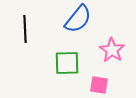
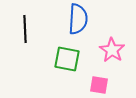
blue semicircle: rotated 36 degrees counterclockwise
green square: moved 4 px up; rotated 12 degrees clockwise
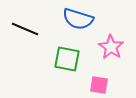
blue semicircle: rotated 104 degrees clockwise
black line: rotated 64 degrees counterclockwise
pink star: moved 1 px left, 3 px up
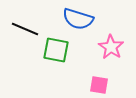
green square: moved 11 px left, 9 px up
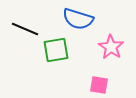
green square: rotated 20 degrees counterclockwise
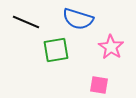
black line: moved 1 px right, 7 px up
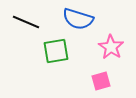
green square: moved 1 px down
pink square: moved 2 px right, 4 px up; rotated 24 degrees counterclockwise
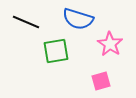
pink star: moved 1 px left, 3 px up
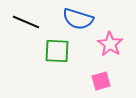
green square: moved 1 px right; rotated 12 degrees clockwise
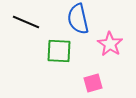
blue semicircle: rotated 60 degrees clockwise
green square: moved 2 px right
pink square: moved 8 px left, 2 px down
